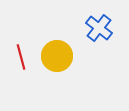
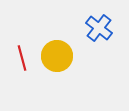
red line: moved 1 px right, 1 px down
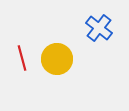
yellow circle: moved 3 px down
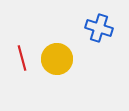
blue cross: rotated 20 degrees counterclockwise
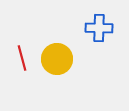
blue cross: rotated 16 degrees counterclockwise
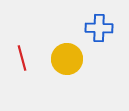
yellow circle: moved 10 px right
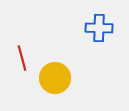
yellow circle: moved 12 px left, 19 px down
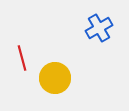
blue cross: rotated 32 degrees counterclockwise
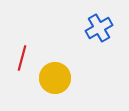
red line: rotated 30 degrees clockwise
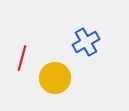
blue cross: moved 13 px left, 14 px down
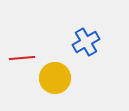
red line: rotated 70 degrees clockwise
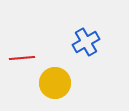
yellow circle: moved 5 px down
